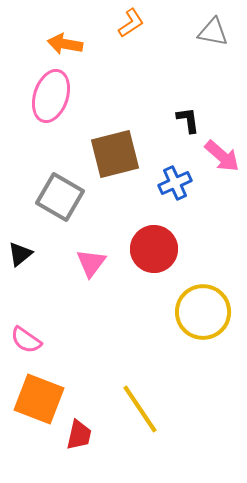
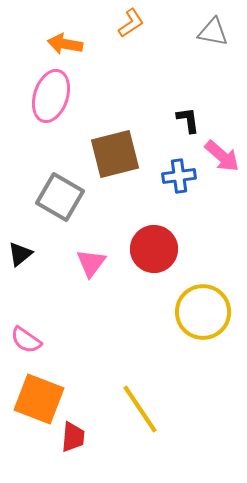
blue cross: moved 4 px right, 7 px up; rotated 16 degrees clockwise
red trapezoid: moved 6 px left, 2 px down; rotated 8 degrees counterclockwise
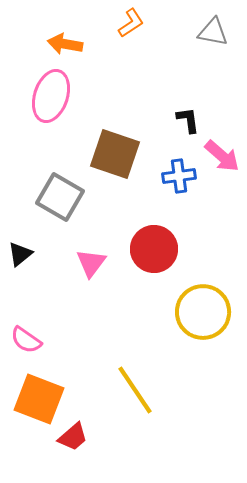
brown square: rotated 33 degrees clockwise
yellow line: moved 5 px left, 19 px up
red trapezoid: rotated 44 degrees clockwise
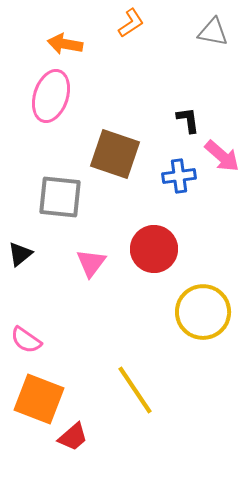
gray square: rotated 24 degrees counterclockwise
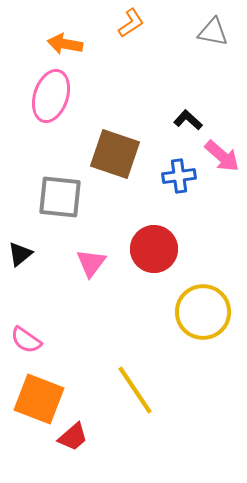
black L-shape: rotated 40 degrees counterclockwise
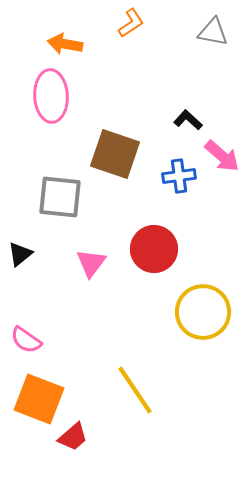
pink ellipse: rotated 21 degrees counterclockwise
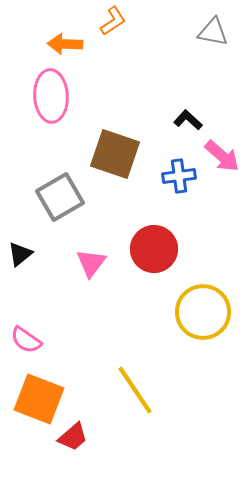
orange L-shape: moved 18 px left, 2 px up
orange arrow: rotated 8 degrees counterclockwise
gray square: rotated 36 degrees counterclockwise
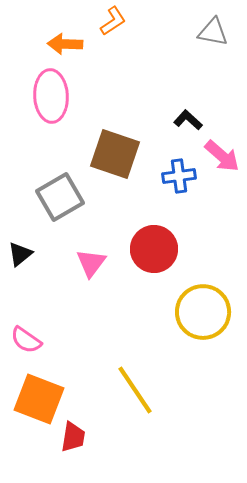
red trapezoid: rotated 40 degrees counterclockwise
